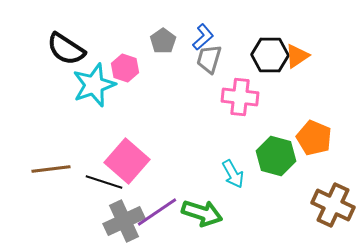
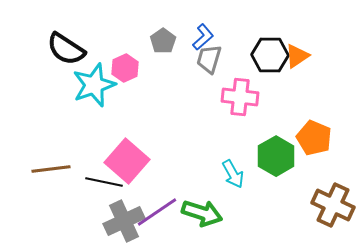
pink hexagon: rotated 16 degrees clockwise
green hexagon: rotated 15 degrees clockwise
black line: rotated 6 degrees counterclockwise
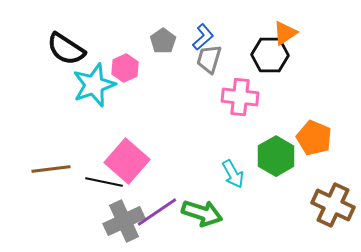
orange triangle: moved 12 px left, 23 px up
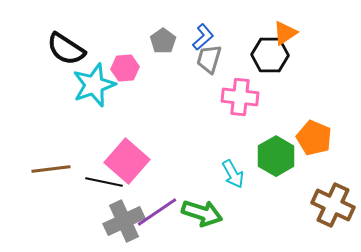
pink hexagon: rotated 20 degrees clockwise
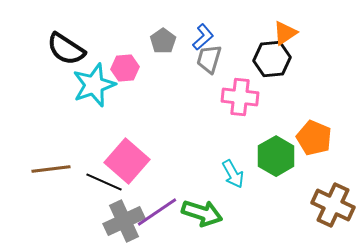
black hexagon: moved 2 px right, 4 px down; rotated 6 degrees counterclockwise
black line: rotated 12 degrees clockwise
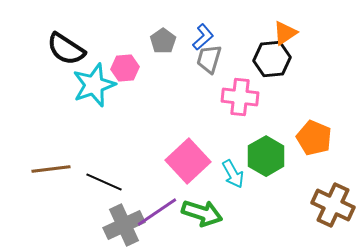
green hexagon: moved 10 px left
pink square: moved 61 px right; rotated 6 degrees clockwise
gray cross: moved 4 px down
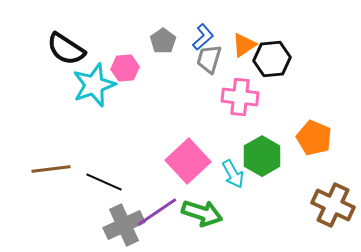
orange triangle: moved 41 px left, 12 px down
green hexagon: moved 4 px left
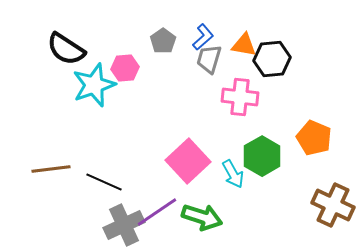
orange triangle: rotated 44 degrees clockwise
green arrow: moved 4 px down
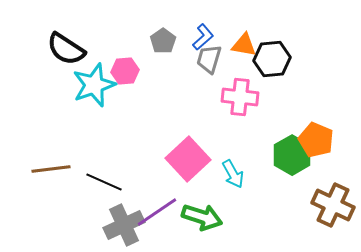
pink hexagon: moved 3 px down
orange pentagon: moved 2 px right, 2 px down
green hexagon: moved 30 px right, 1 px up
pink square: moved 2 px up
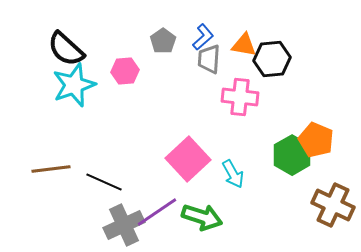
black semicircle: rotated 9 degrees clockwise
gray trapezoid: rotated 12 degrees counterclockwise
cyan star: moved 20 px left
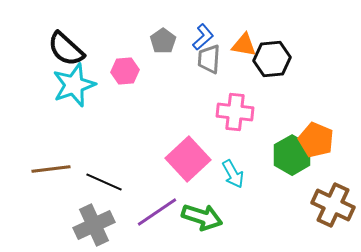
pink cross: moved 5 px left, 15 px down
gray cross: moved 30 px left
